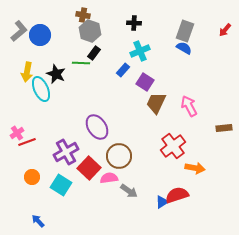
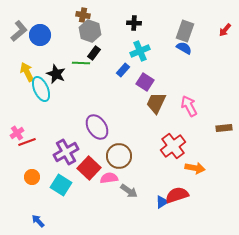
yellow arrow: rotated 144 degrees clockwise
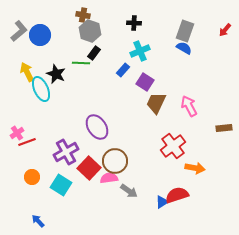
brown circle: moved 4 px left, 5 px down
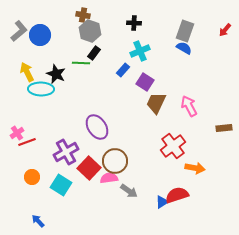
cyan ellipse: rotated 65 degrees counterclockwise
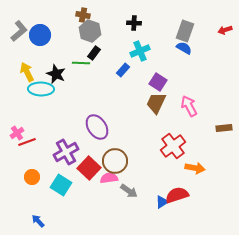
red arrow: rotated 32 degrees clockwise
purple square: moved 13 px right
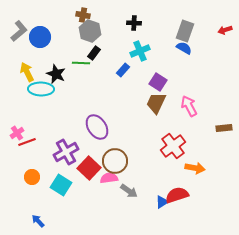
blue circle: moved 2 px down
